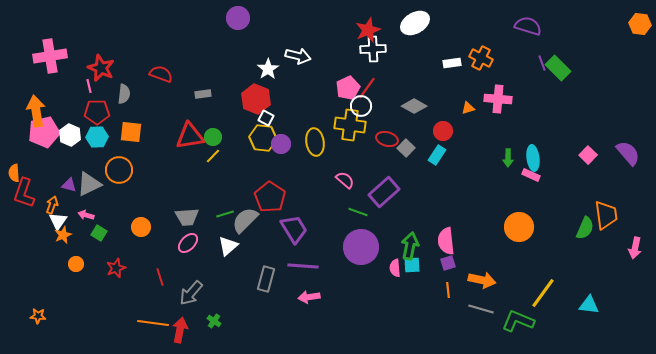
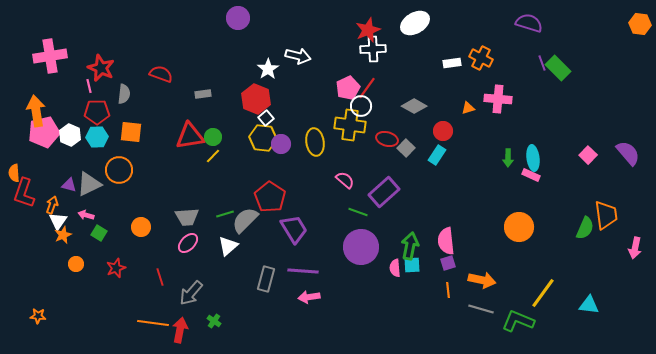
purple semicircle at (528, 26): moved 1 px right, 3 px up
white square at (266, 118): rotated 21 degrees clockwise
purple line at (303, 266): moved 5 px down
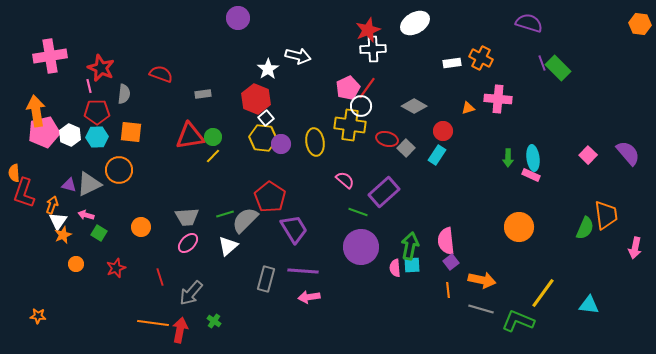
purple square at (448, 263): moved 3 px right, 1 px up; rotated 21 degrees counterclockwise
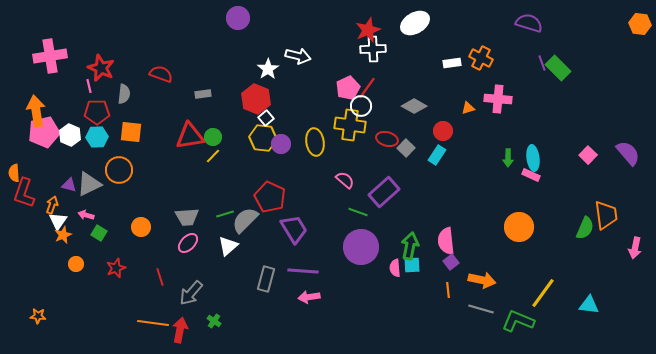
red pentagon at (270, 197): rotated 8 degrees counterclockwise
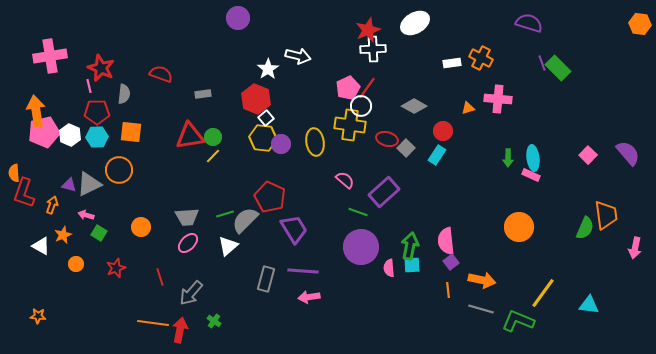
white triangle at (58, 221): moved 17 px left, 25 px down; rotated 36 degrees counterclockwise
pink semicircle at (395, 268): moved 6 px left
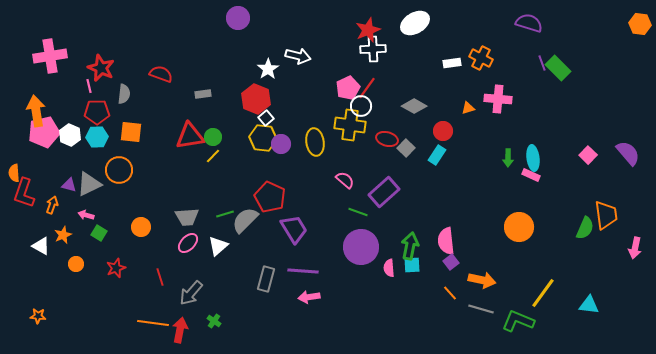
white triangle at (228, 246): moved 10 px left
orange line at (448, 290): moved 2 px right, 3 px down; rotated 35 degrees counterclockwise
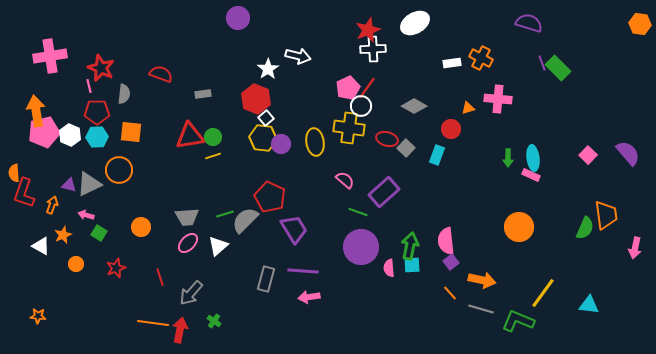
yellow cross at (350, 125): moved 1 px left, 3 px down
red circle at (443, 131): moved 8 px right, 2 px up
cyan rectangle at (437, 155): rotated 12 degrees counterclockwise
yellow line at (213, 156): rotated 28 degrees clockwise
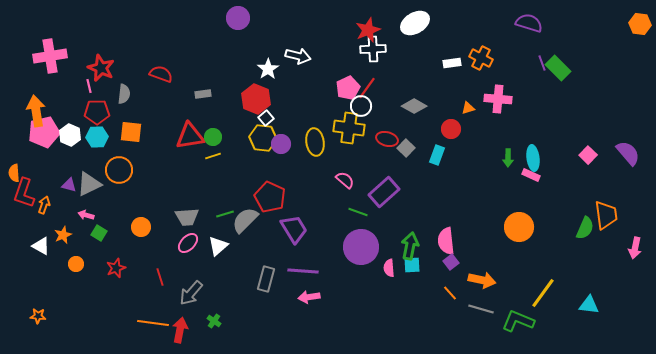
orange arrow at (52, 205): moved 8 px left
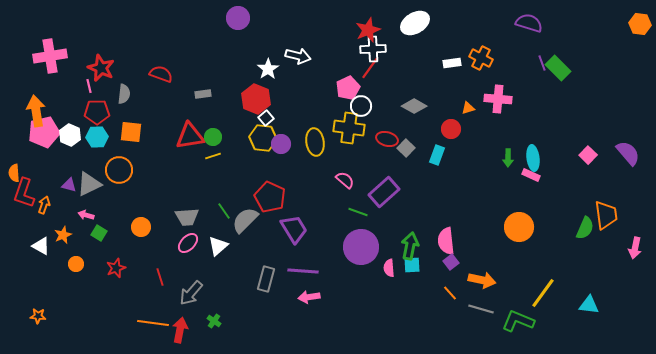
red line at (367, 88): moved 3 px right, 20 px up
green line at (225, 214): moved 1 px left, 3 px up; rotated 72 degrees clockwise
